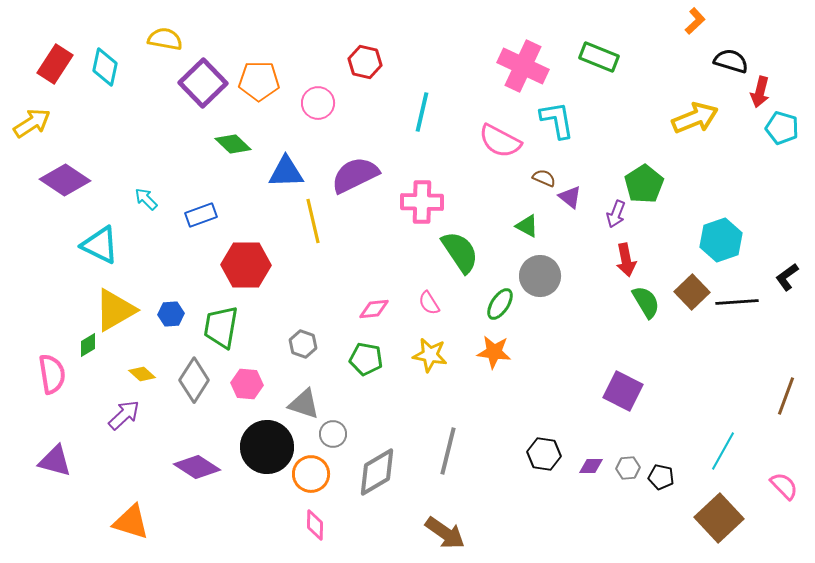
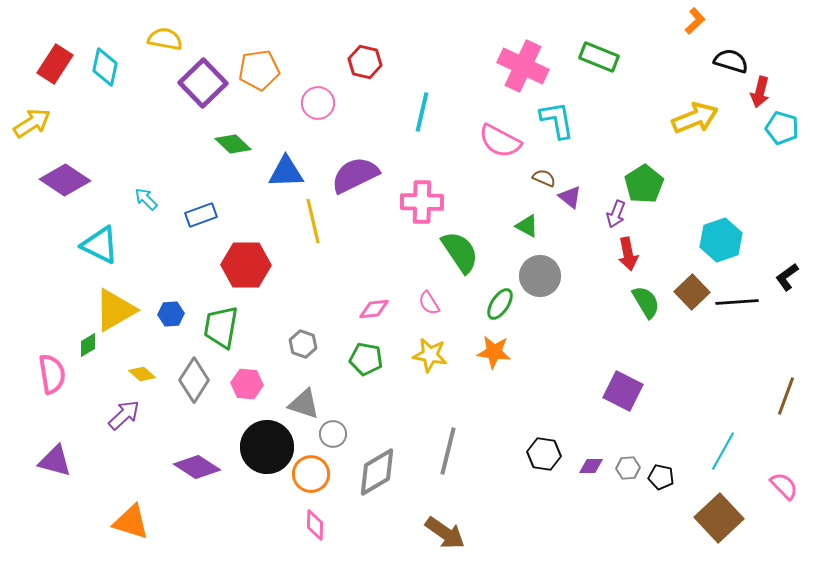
orange pentagon at (259, 81): moved 11 px up; rotated 9 degrees counterclockwise
red arrow at (626, 260): moved 2 px right, 6 px up
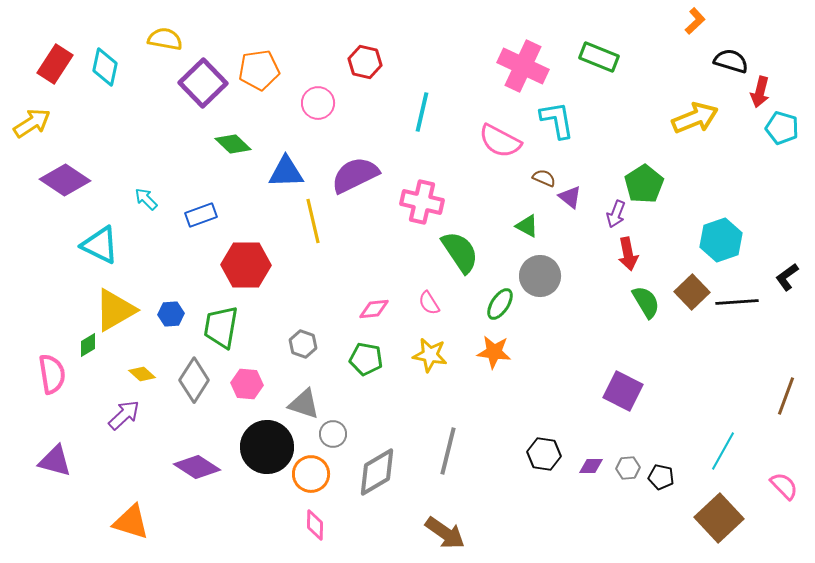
pink cross at (422, 202): rotated 12 degrees clockwise
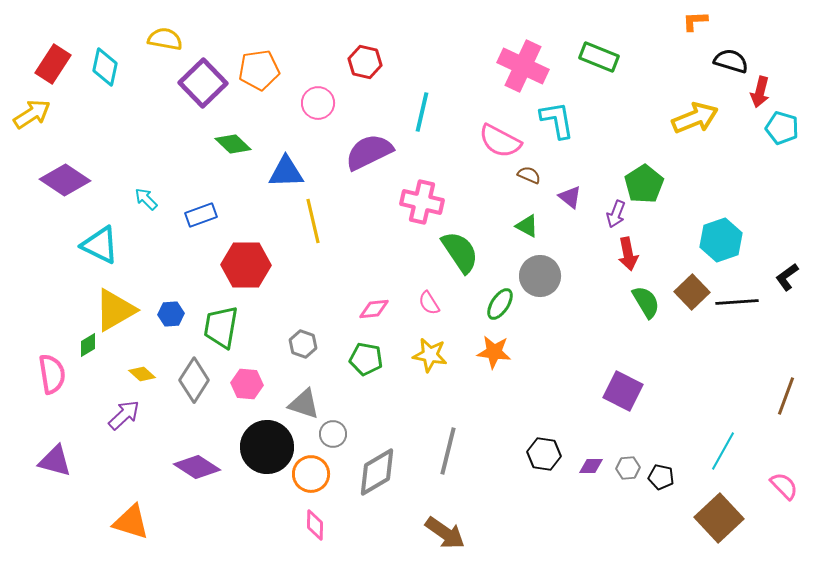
orange L-shape at (695, 21): rotated 140 degrees counterclockwise
red rectangle at (55, 64): moved 2 px left
yellow arrow at (32, 123): moved 9 px up
purple semicircle at (355, 175): moved 14 px right, 23 px up
brown semicircle at (544, 178): moved 15 px left, 3 px up
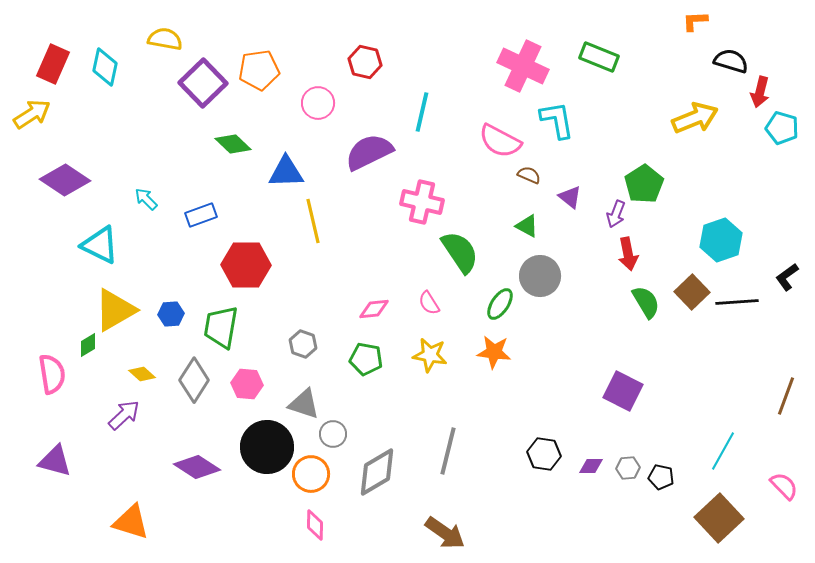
red rectangle at (53, 64): rotated 9 degrees counterclockwise
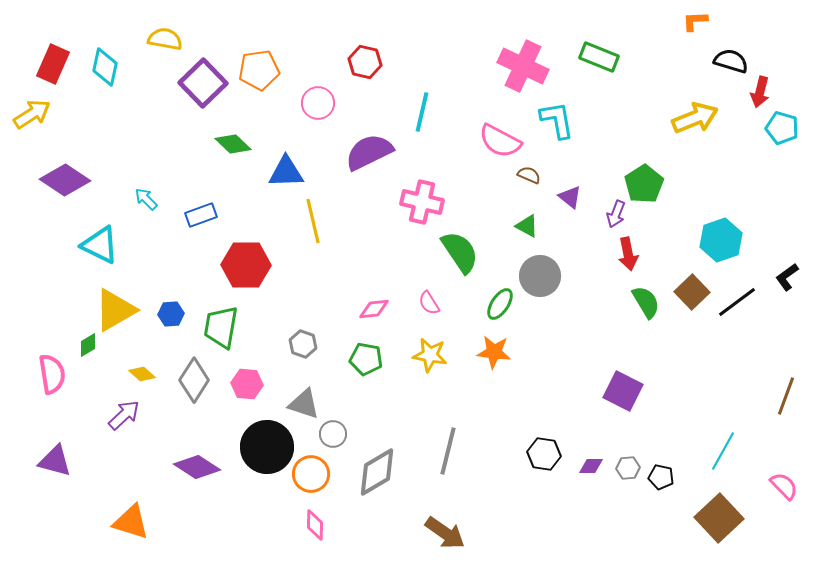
black line at (737, 302): rotated 33 degrees counterclockwise
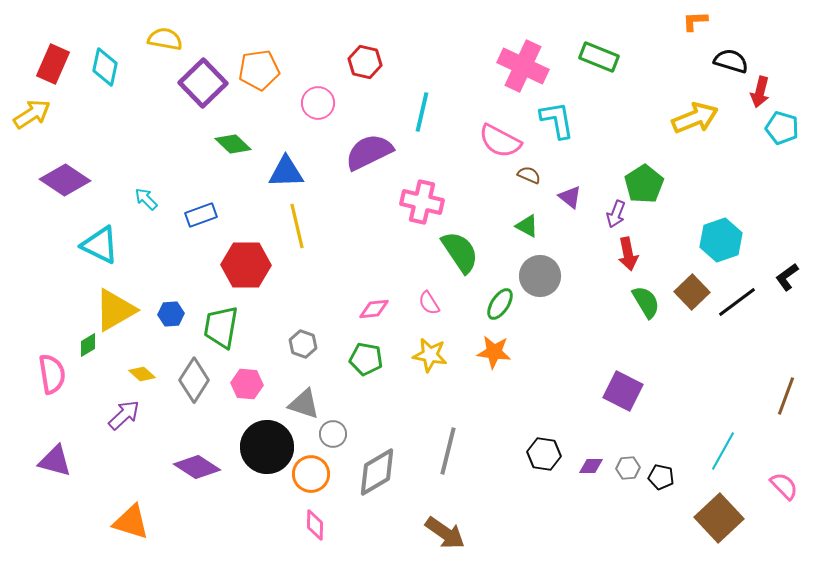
yellow line at (313, 221): moved 16 px left, 5 px down
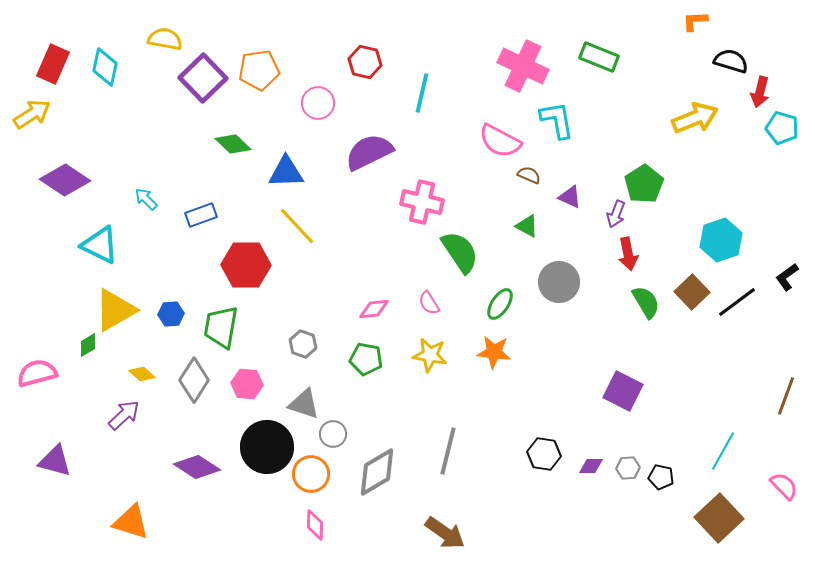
purple square at (203, 83): moved 5 px up
cyan line at (422, 112): moved 19 px up
purple triangle at (570, 197): rotated 15 degrees counterclockwise
yellow line at (297, 226): rotated 30 degrees counterclockwise
gray circle at (540, 276): moved 19 px right, 6 px down
pink semicircle at (52, 374): moved 15 px left, 1 px up; rotated 96 degrees counterclockwise
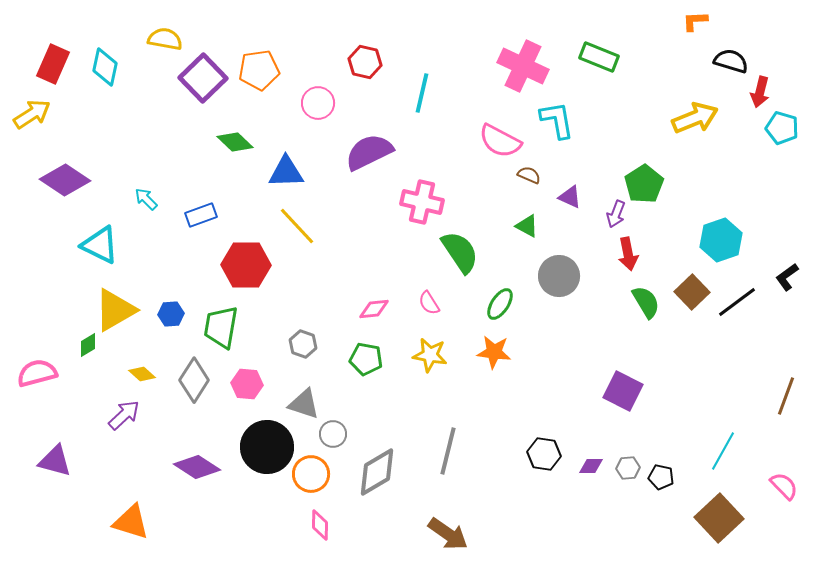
green diamond at (233, 144): moved 2 px right, 2 px up
gray circle at (559, 282): moved 6 px up
pink diamond at (315, 525): moved 5 px right
brown arrow at (445, 533): moved 3 px right, 1 px down
